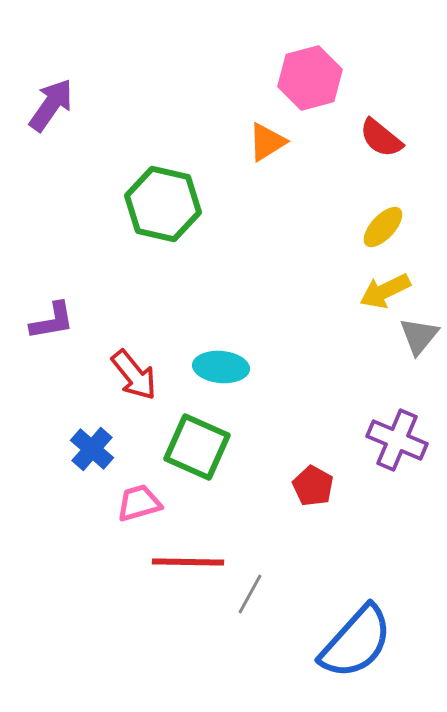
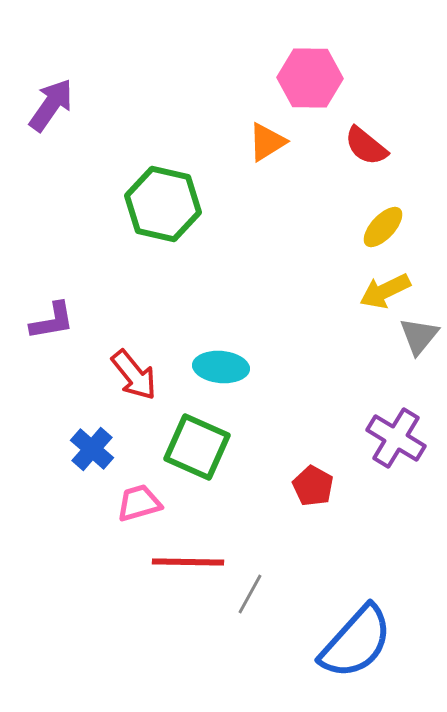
pink hexagon: rotated 16 degrees clockwise
red semicircle: moved 15 px left, 8 px down
purple cross: moved 1 px left, 2 px up; rotated 8 degrees clockwise
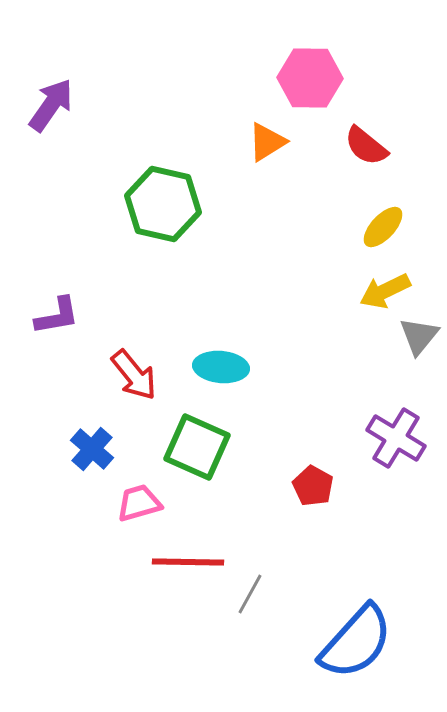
purple L-shape: moved 5 px right, 5 px up
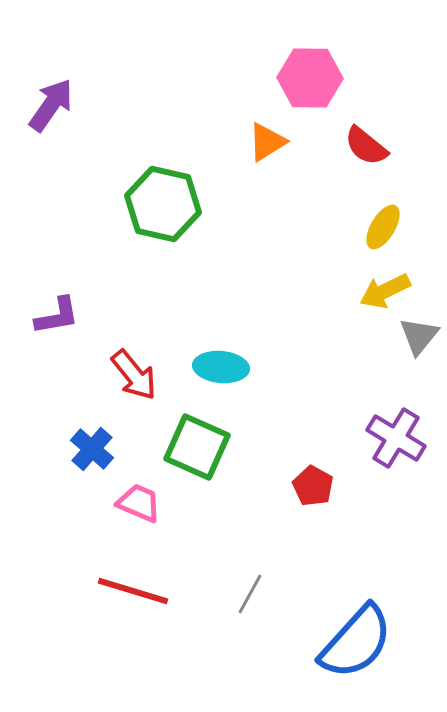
yellow ellipse: rotated 12 degrees counterclockwise
pink trapezoid: rotated 39 degrees clockwise
red line: moved 55 px left, 29 px down; rotated 16 degrees clockwise
